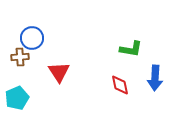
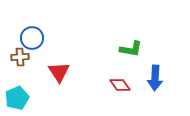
red diamond: rotated 25 degrees counterclockwise
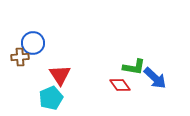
blue circle: moved 1 px right, 5 px down
green L-shape: moved 3 px right, 18 px down
red triangle: moved 1 px right, 3 px down
blue arrow: rotated 50 degrees counterclockwise
cyan pentagon: moved 34 px right
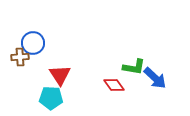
red diamond: moved 6 px left
cyan pentagon: rotated 25 degrees clockwise
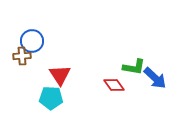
blue circle: moved 1 px left, 2 px up
brown cross: moved 2 px right, 1 px up
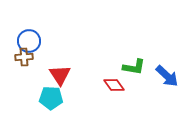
blue circle: moved 3 px left
brown cross: moved 2 px right, 1 px down
blue arrow: moved 12 px right, 2 px up
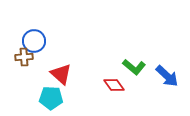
blue circle: moved 5 px right
green L-shape: rotated 30 degrees clockwise
red triangle: moved 1 px right, 1 px up; rotated 15 degrees counterclockwise
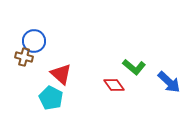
brown cross: rotated 18 degrees clockwise
blue arrow: moved 2 px right, 6 px down
cyan pentagon: rotated 25 degrees clockwise
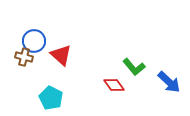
green L-shape: rotated 10 degrees clockwise
red triangle: moved 19 px up
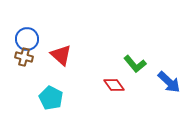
blue circle: moved 7 px left, 2 px up
green L-shape: moved 1 px right, 3 px up
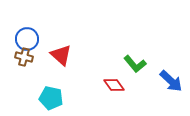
blue arrow: moved 2 px right, 1 px up
cyan pentagon: rotated 15 degrees counterclockwise
